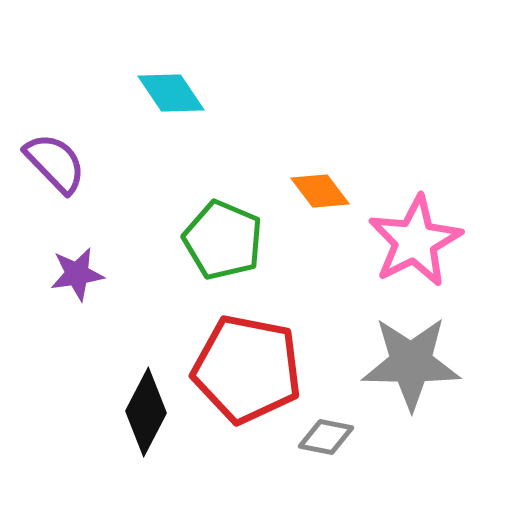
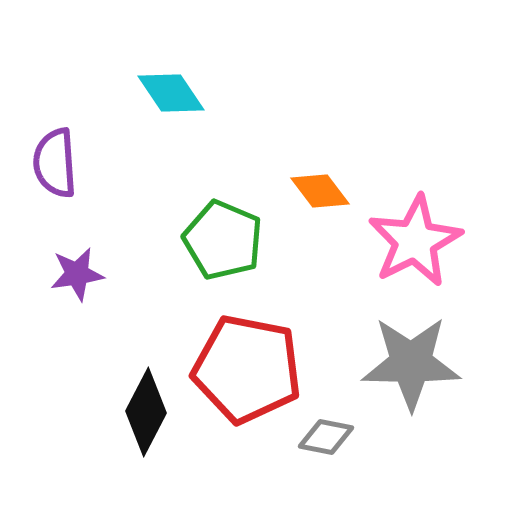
purple semicircle: rotated 140 degrees counterclockwise
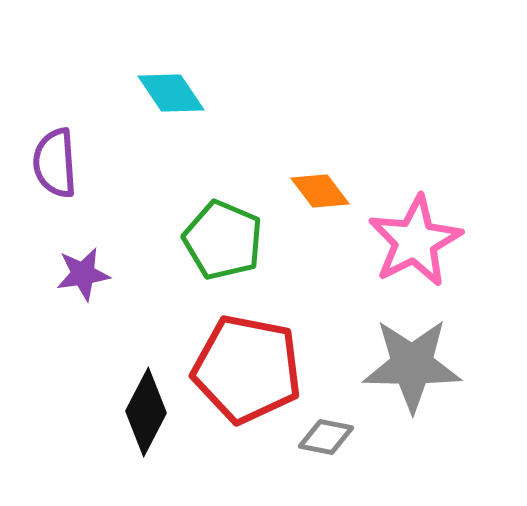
purple star: moved 6 px right
gray star: moved 1 px right, 2 px down
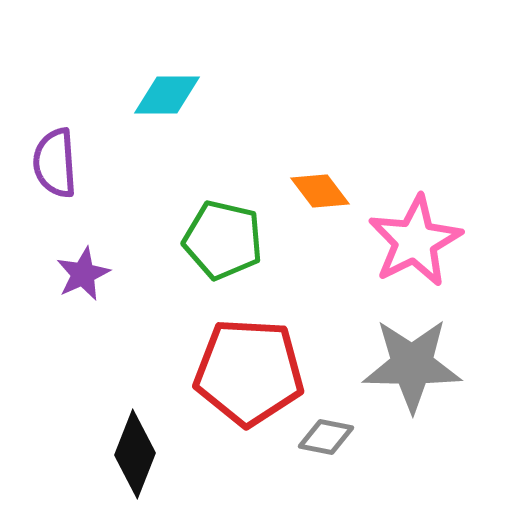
cyan diamond: moved 4 px left, 2 px down; rotated 56 degrees counterclockwise
green pentagon: rotated 10 degrees counterclockwise
purple star: rotated 16 degrees counterclockwise
red pentagon: moved 2 px right, 3 px down; rotated 8 degrees counterclockwise
black diamond: moved 11 px left, 42 px down; rotated 6 degrees counterclockwise
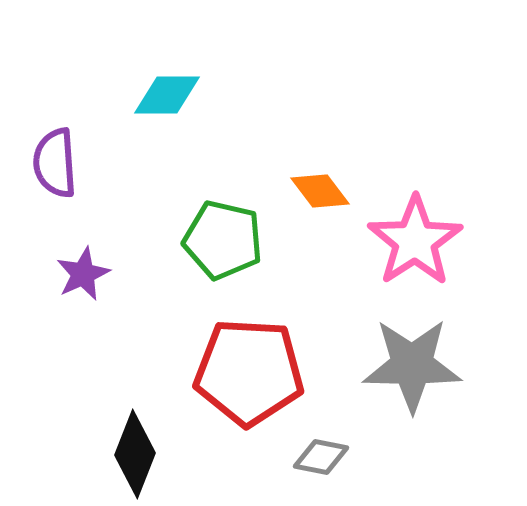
pink star: rotated 6 degrees counterclockwise
gray diamond: moved 5 px left, 20 px down
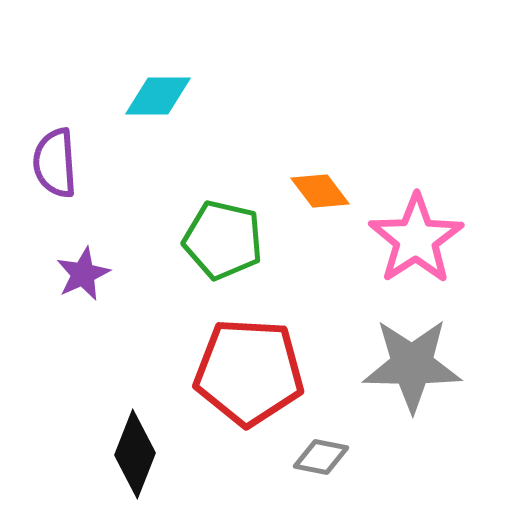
cyan diamond: moved 9 px left, 1 px down
pink star: moved 1 px right, 2 px up
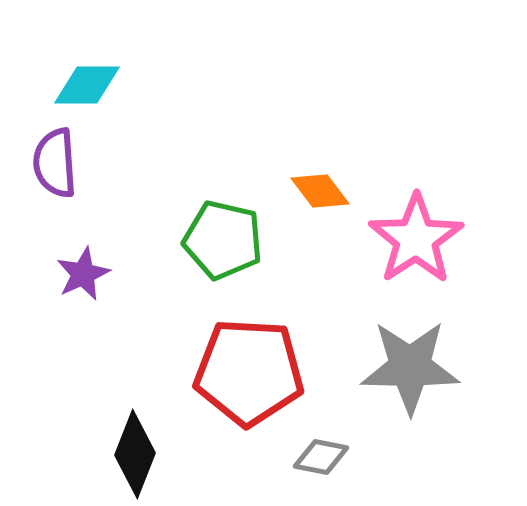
cyan diamond: moved 71 px left, 11 px up
gray star: moved 2 px left, 2 px down
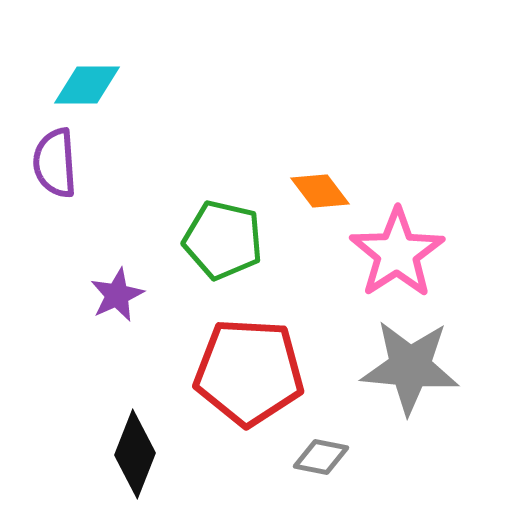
pink star: moved 19 px left, 14 px down
purple star: moved 34 px right, 21 px down
gray star: rotated 4 degrees clockwise
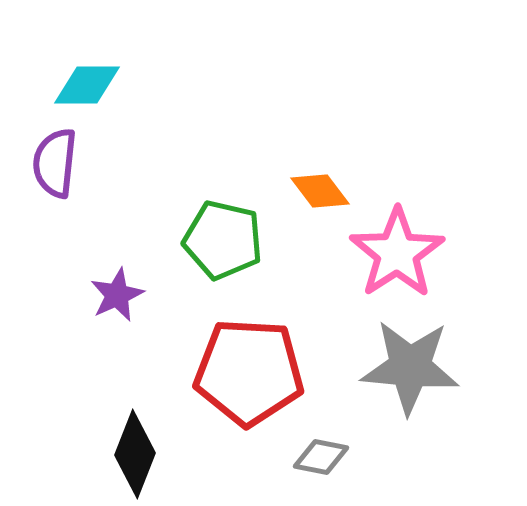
purple semicircle: rotated 10 degrees clockwise
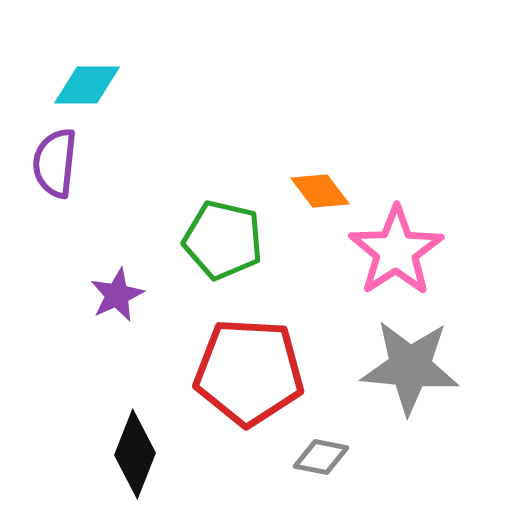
pink star: moved 1 px left, 2 px up
